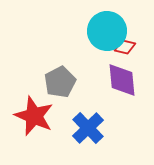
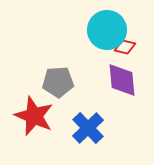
cyan circle: moved 1 px up
gray pentagon: moved 2 px left; rotated 24 degrees clockwise
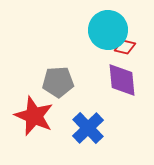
cyan circle: moved 1 px right
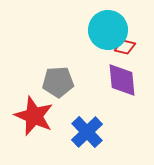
blue cross: moved 1 px left, 4 px down
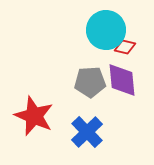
cyan circle: moved 2 px left
gray pentagon: moved 32 px right
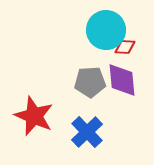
red diamond: rotated 10 degrees counterclockwise
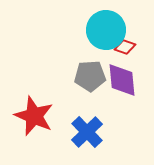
red diamond: rotated 15 degrees clockwise
gray pentagon: moved 6 px up
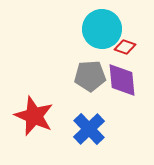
cyan circle: moved 4 px left, 1 px up
blue cross: moved 2 px right, 3 px up
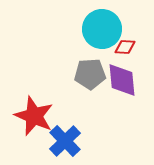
red diamond: rotated 15 degrees counterclockwise
gray pentagon: moved 2 px up
blue cross: moved 24 px left, 12 px down
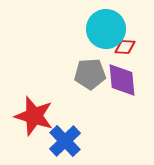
cyan circle: moved 4 px right
red star: rotated 6 degrees counterclockwise
